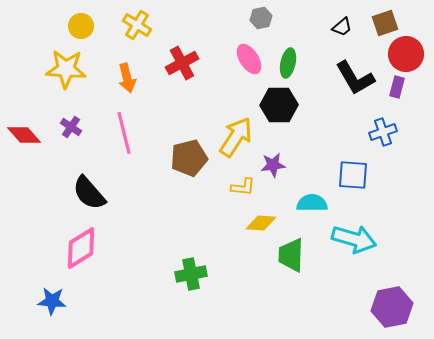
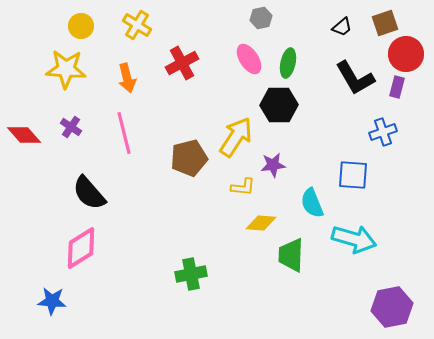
cyan semicircle: rotated 112 degrees counterclockwise
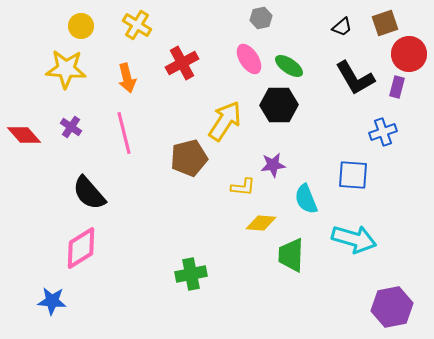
red circle: moved 3 px right
green ellipse: moved 1 px right, 3 px down; rotated 68 degrees counterclockwise
yellow arrow: moved 11 px left, 16 px up
cyan semicircle: moved 6 px left, 4 px up
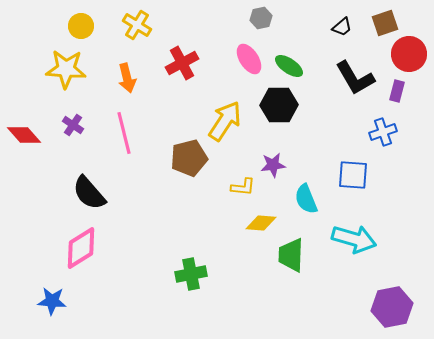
purple rectangle: moved 4 px down
purple cross: moved 2 px right, 2 px up
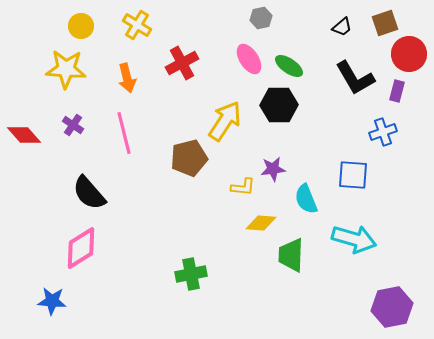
purple star: moved 4 px down
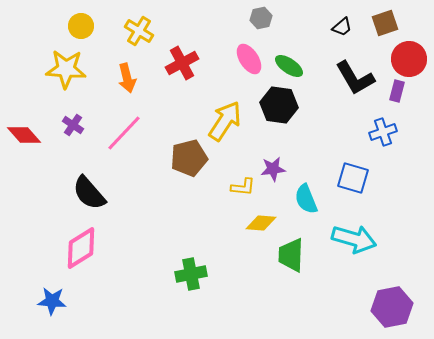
yellow cross: moved 2 px right, 6 px down
red circle: moved 5 px down
black hexagon: rotated 9 degrees clockwise
pink line: rotated 57 degrees clockwise
blue square: moved 3 px down; rotated 12 degrees clockwise
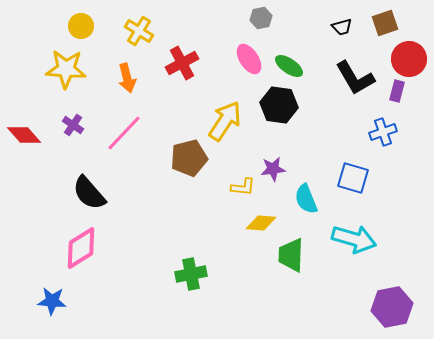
black trapezoid: rotated 25 degrees clockwise
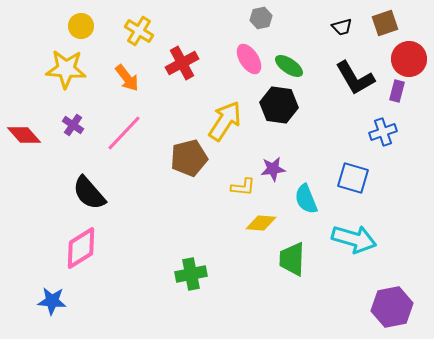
orange arrow: rotated 24 degrees counterclockwise
green trapezoid: moved 1 px right, 4 px down
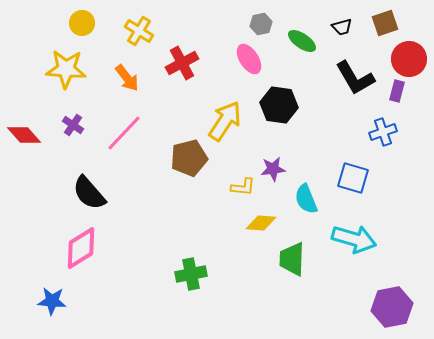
gray hexagon: moved 6 px down
yellow circle: moved 1 px right, 3 px up
green ellipse: moved 13 px right, 25 px up
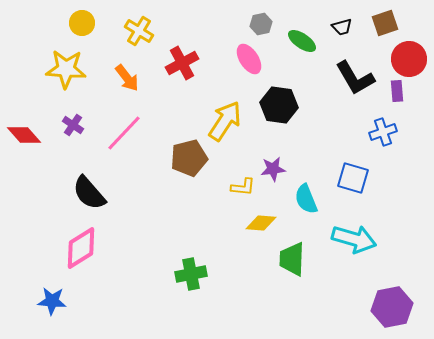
purple rectangle: rotated 20 degrees counterclockwise
